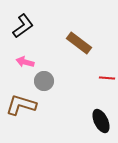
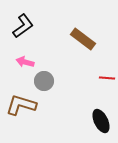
brown rectangle: moved 4 px right, 4 px up
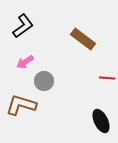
pink arrow: rotated 48 degrees counterclockwise
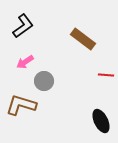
red line: moved 1 px left, 3 px up
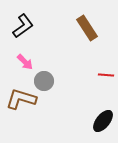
brown rectangle: moved 4 px right, 11 px up; rotated 20 degrees clockwise
pink arrow: rotated 102 degrees counterclockwise
brown L-shape: moved 6 px up
black ellipse: moved 2 px right; rotated 65 degrees clockwise
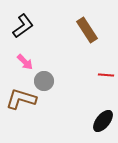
brown rectangle: moved 2 px down
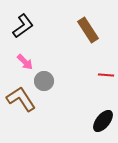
brown rectangle: moved 1 px right
brown L-shape: rotated 40 degrees clockwise
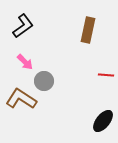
brown rectangle: rotated 45 degrees clockwise
brown L-shape: rotated 24 degrees counterclockwise
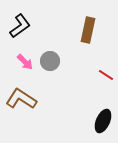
black L-shape: moved 3 px left
red line: rotated 28 degrees clockwise
gray circle: moved 6 px right, 20 px up
black ellipse: rotated 15 degrees counterclockwise
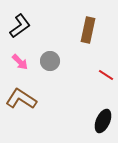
pink arrow: moved 5 px left
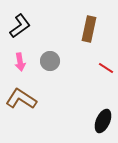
brown rectangle: moved 1 px right, 1 px up
pink arrow: rotated 36 degrees clockwise
red line: moved 7 px up
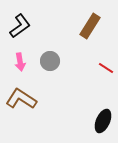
brown rectangle: moved 1 px right, 3 px up; rotated 20 degrees clockwise
